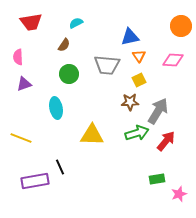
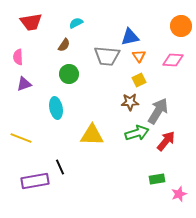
gray trapezoid: moved 9 px up
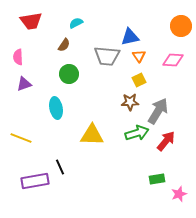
red trapezoid: moved 1 px up
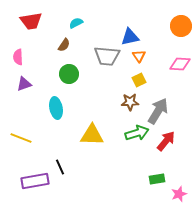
pink diamond: moved 7 px right, 4 px down
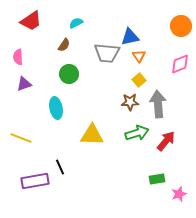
red trapezoid: rotated 25 degrees counterclockwise
gray trapezoid: moved 3 px up
pink diamond: rotated 25 degrees counterclockwise
yellow square: rotated 16 degrees counterclockwise
gray arrow: moved 7 px up; rotated 36 degrees counterclockwise
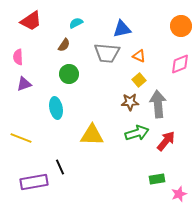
blue triangle: moved 8 px left, 8 px up
orange triangle: rotated 32 degrees counterclockwise
purple rectangle: moved 1 px left, 1 px down
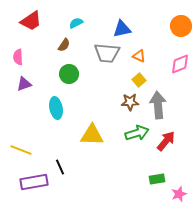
gray arrow: moved 1 px down
yellow line: moved 12 px down
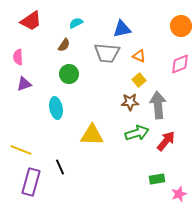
purple rectangle: moved 3 px left; rotated 64 degrees counterclockwise
